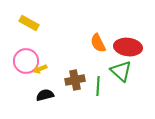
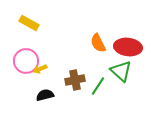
green line: rotated 30 degrees clockwise
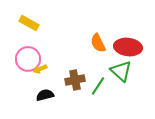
pink circle: moved 2 px right, 2 px up
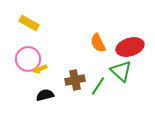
red ellipse: moved 2 px right; rotated 24 degrees counterclockwise
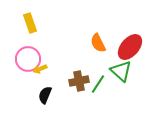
yellow rectangle: moved 1 px right; rotated 42 degrees clockwise
red ellipse: rotated 32 degrees counterclockwise
brown cross: moved 4 px right, 1 px down
green line: moved 2 px up
black semicircle: rotated 54 degrees counterclockwise
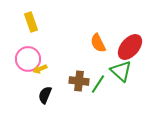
yellow rectangle: moved 1 px right, 1 px up
brown cross: rotated 18 degrees clockwise
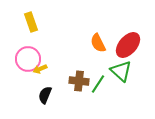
red ellipse: moved 2 px left, 2 px up
